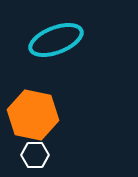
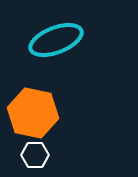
orange hexagon: moved 2 px up
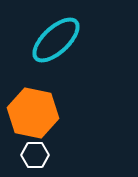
cyan ellipse: rotated 22 degrees counterclockwise
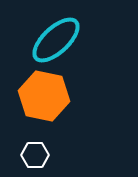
orange hexagon: moved 11 px right, 17 px up
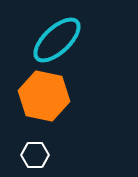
cyan ellipse: moved 1 px right
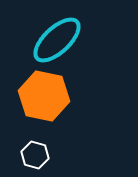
white hexagon: rotated 16 degrees clockwise
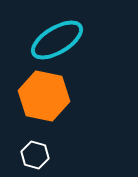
cyan ellipse: rotated 12 degrees clockwise
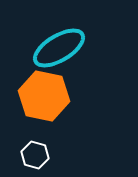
cyan ellipse: moved 2 px right, 8 px down
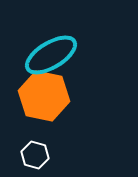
cyan ellipse: moved 8 px left, 7 px down
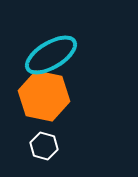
white hexagon: moved 9 px right, 9 px up
